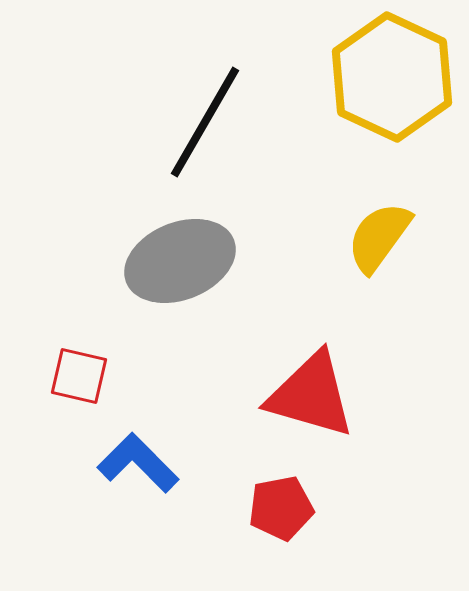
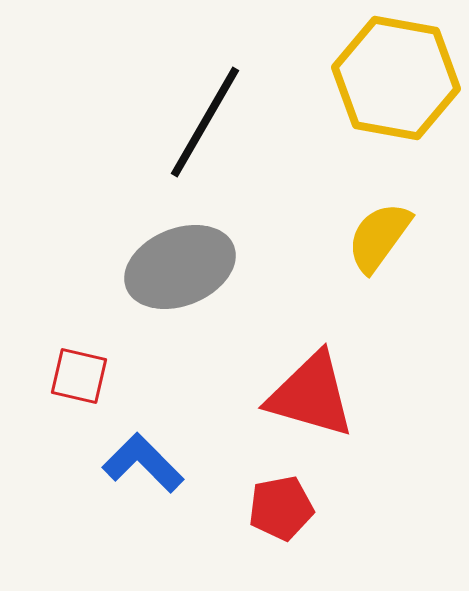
yellow hexagon: moved 4 px right, 1 px down; rotated 15 degrees counterclockwise
gray ellipse: moved 6 px down
blue L-shape: moved 5 px right
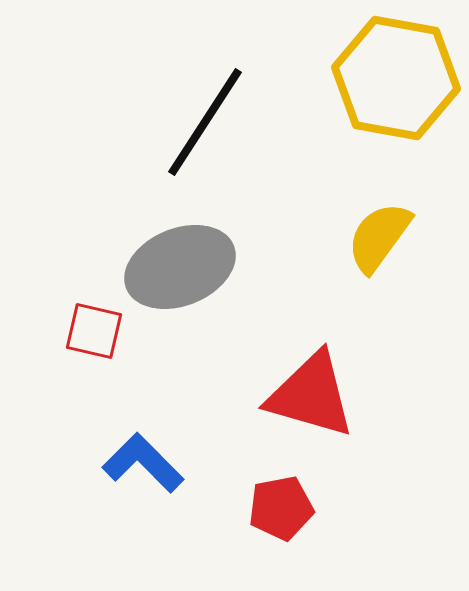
black line: rotated 3 degrees clockwise
red square: moved 15 px right, 45 px up
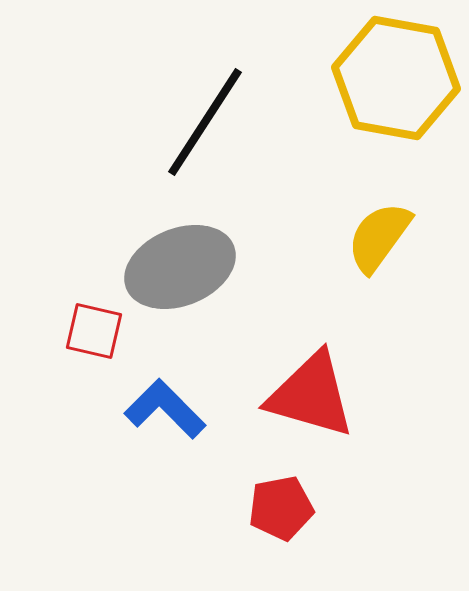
blue L-shape: moved 22 px right, 54 px up
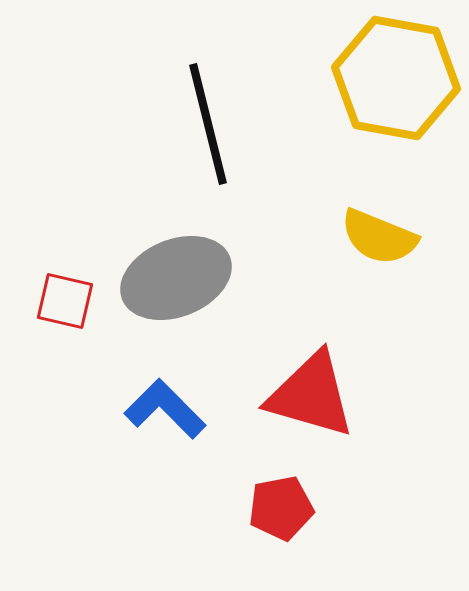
black line: moved 3 px right, 2 px down; rotated 47 degrees counterclockwise
yellow semicircle: rotated 104 degrees counterclockwise
gray ellipse: moved 4 px left, 11 px down
red square: moved 29 px left, 30 px up
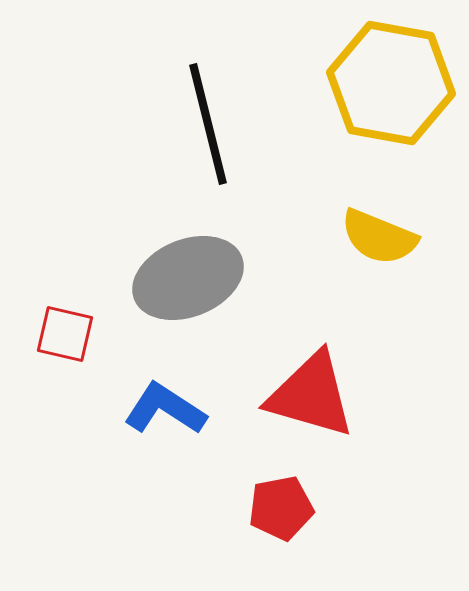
yellow hexagon: moved 5 px left, 5 px down
gray ellipse: moved 12 px right
red square: moved 33 px down
blue L-shape: rotated 12 degrees counterclockwise
